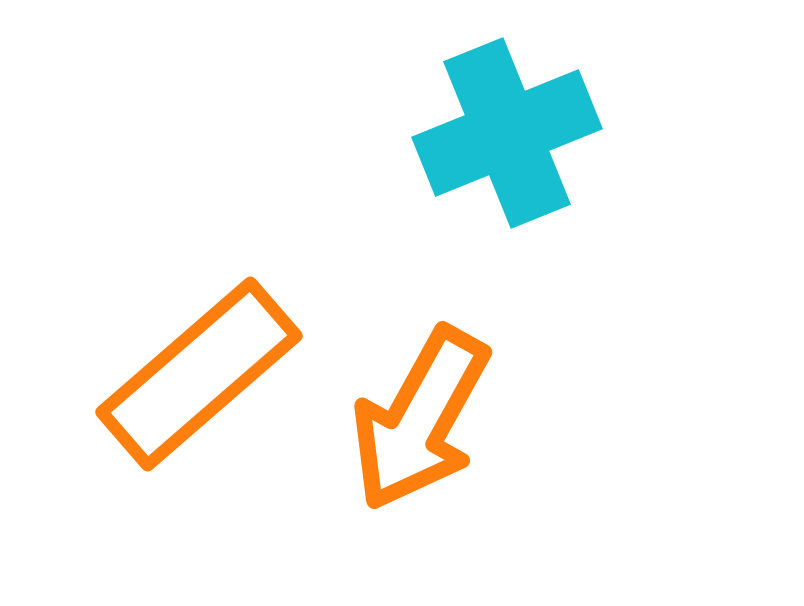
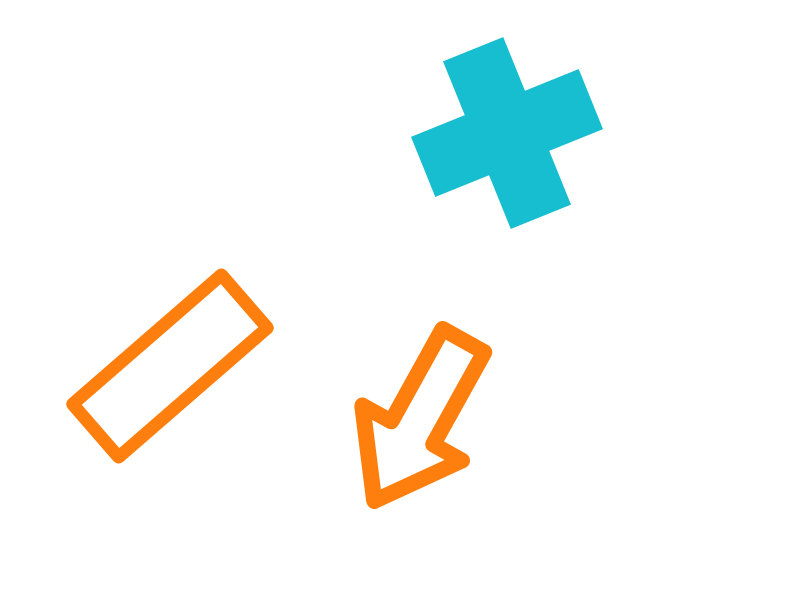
orange rectangle: moved 29 px left, 8 px up
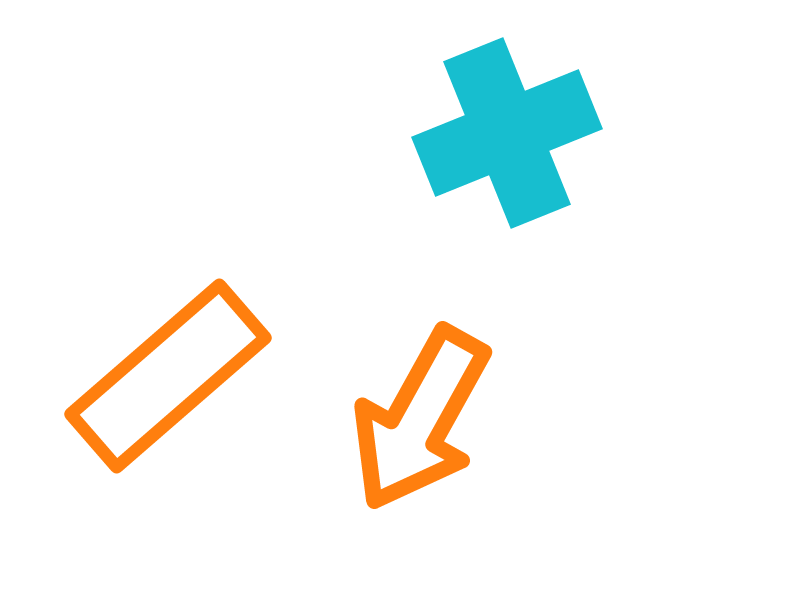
orange rectangle: moved 2 px left, 10 px down
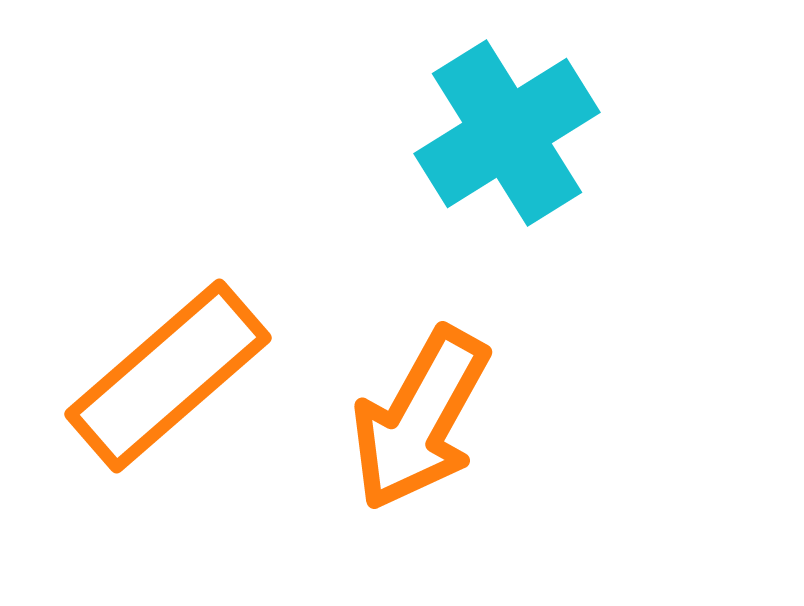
cyan cross: rotated 10 degrees counterclockwise
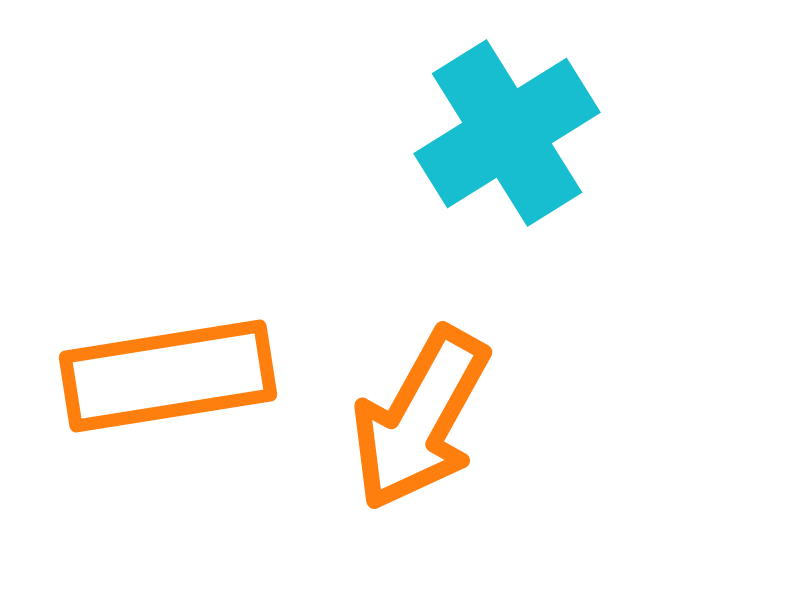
orange rectangle: rotated 32 degrees clockwise
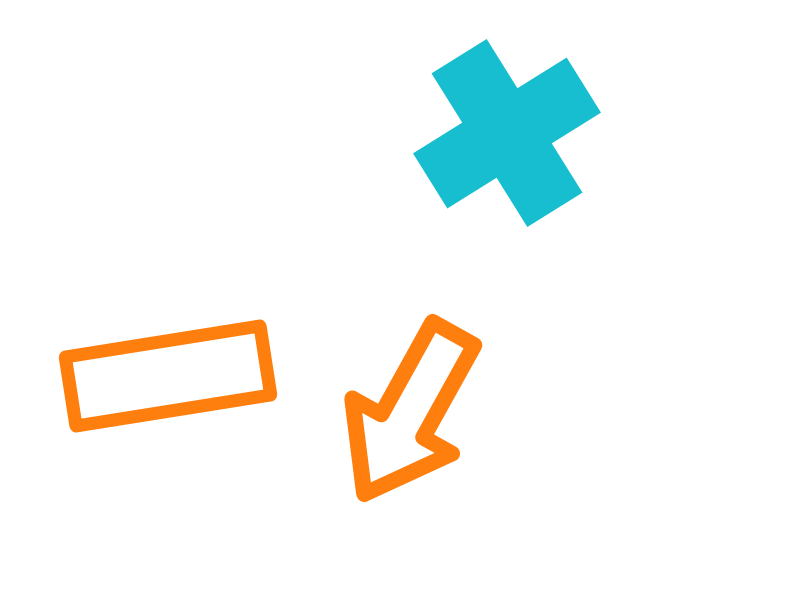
orange arrow: moved 10 px left, 7 px up
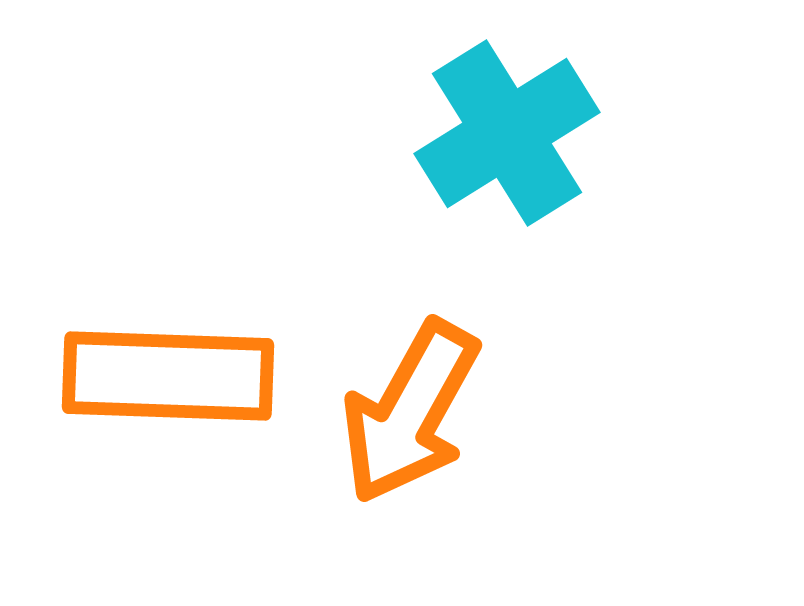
orange rectangle: rotated 11 degrees clockwise
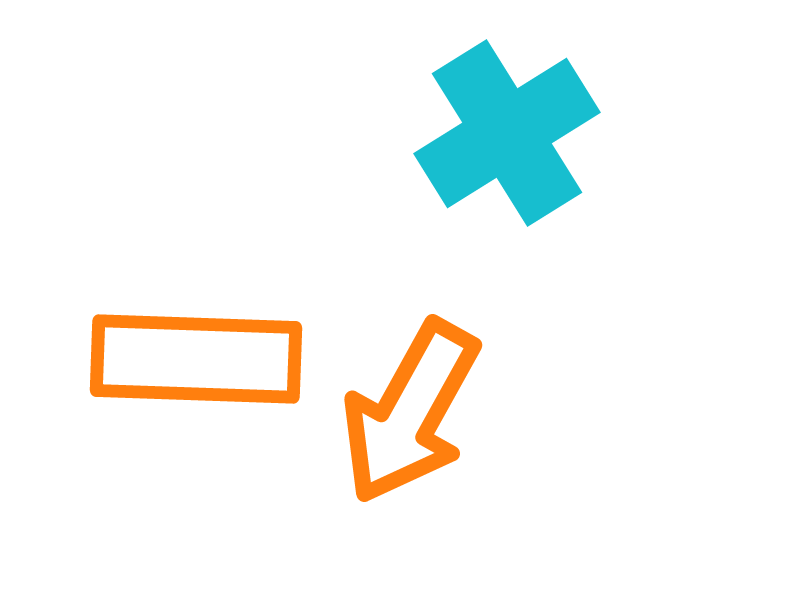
orange rectangle: moved 28 px right, 17 px up
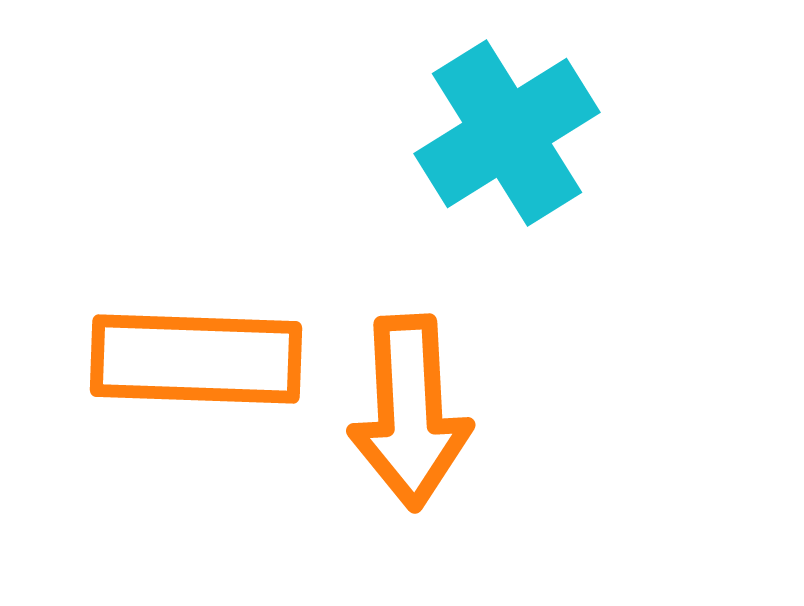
orange arrow: rotated 32 degrees counterclockwise
